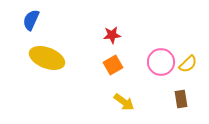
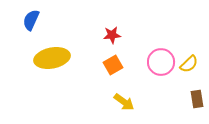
yellow ellipse: moved 5 px right; rotated 32 degrees counterclockwise
yellow semicircle: moved 1 px right
brown rectangle: moved 16 px right
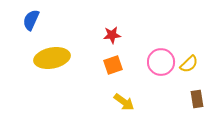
orange square: rotated 12 degrees clockwise
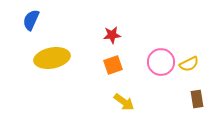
yellow semicircle: rotated 18 degrees clockwise
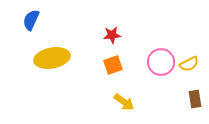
brown rectangle: moved 2 px left
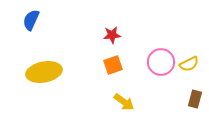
yellow ellipse: moved 8 px left, 14 px down
brown rectangle: rotated 24 degrees clockwise
